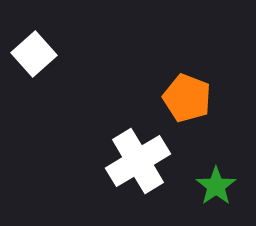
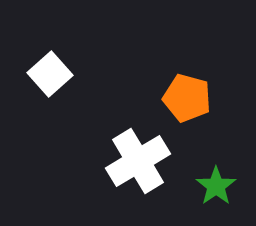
white square: moved 16 px right, 20 px down
orange pentagon: rotated 6 degrees counterclockwise
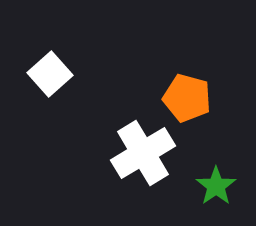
white cross: moved 5 px right, 8 px up
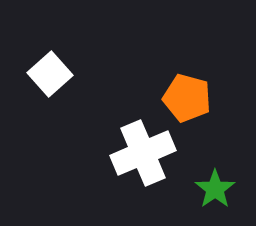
white cross: rotated 8 degrees clockwise
green star: moved 1 px left, 3 px down
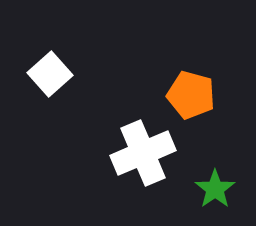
orange pentagon: moved 4 px right, 3 px up
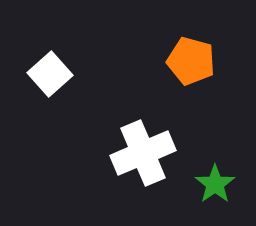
orange pentagon: moved 34 px up
green star: moved 5 px up
